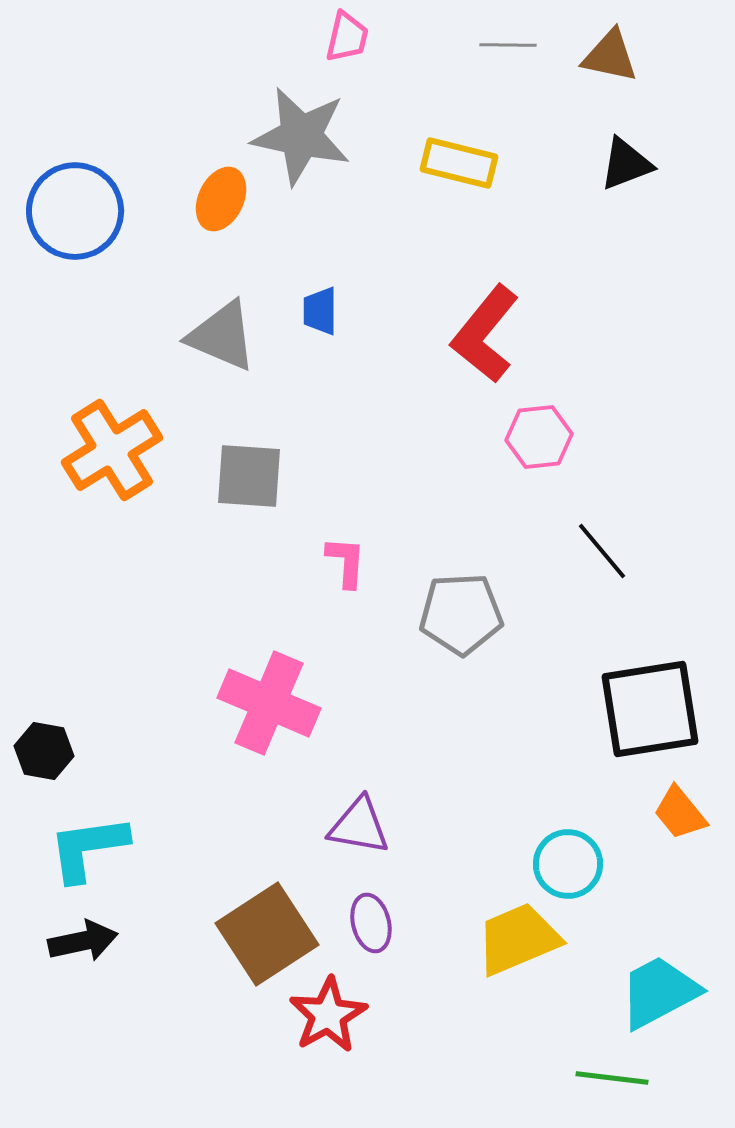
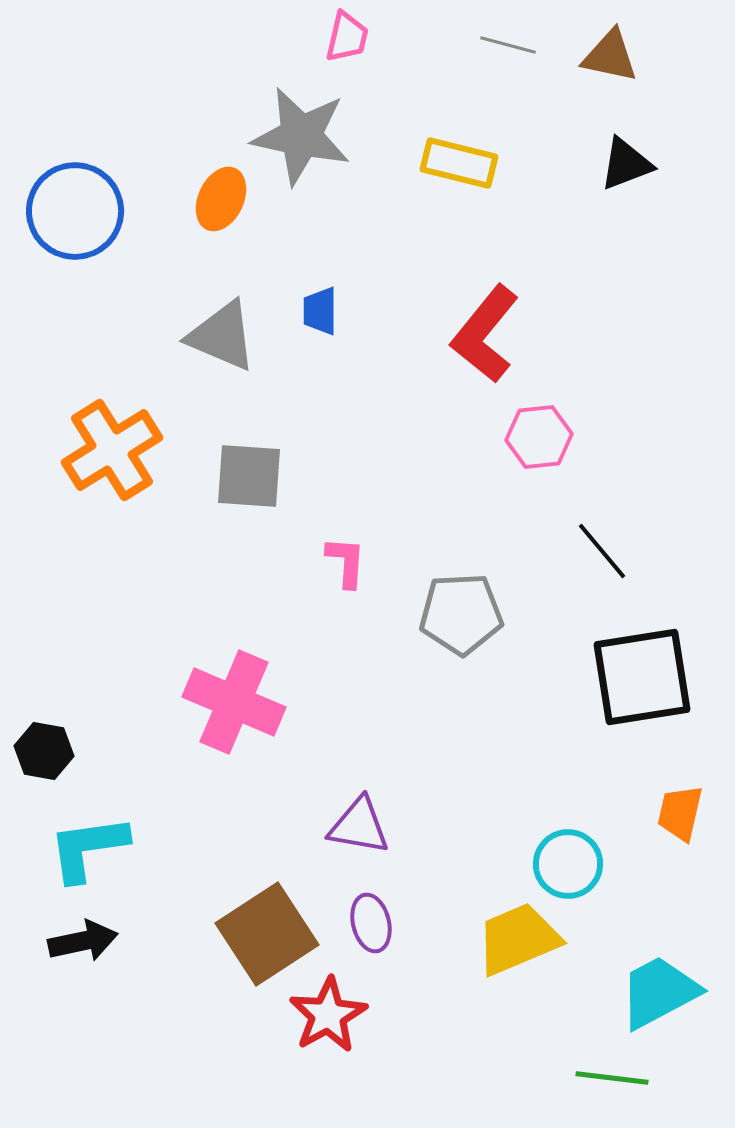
gray line: rotated 14 degrees clockwise
pink cross: moved 35 px left, 1 px up
black square: moved 8 px left, 32 px up
orange trapezoid: rotated 52 degrees clockwise
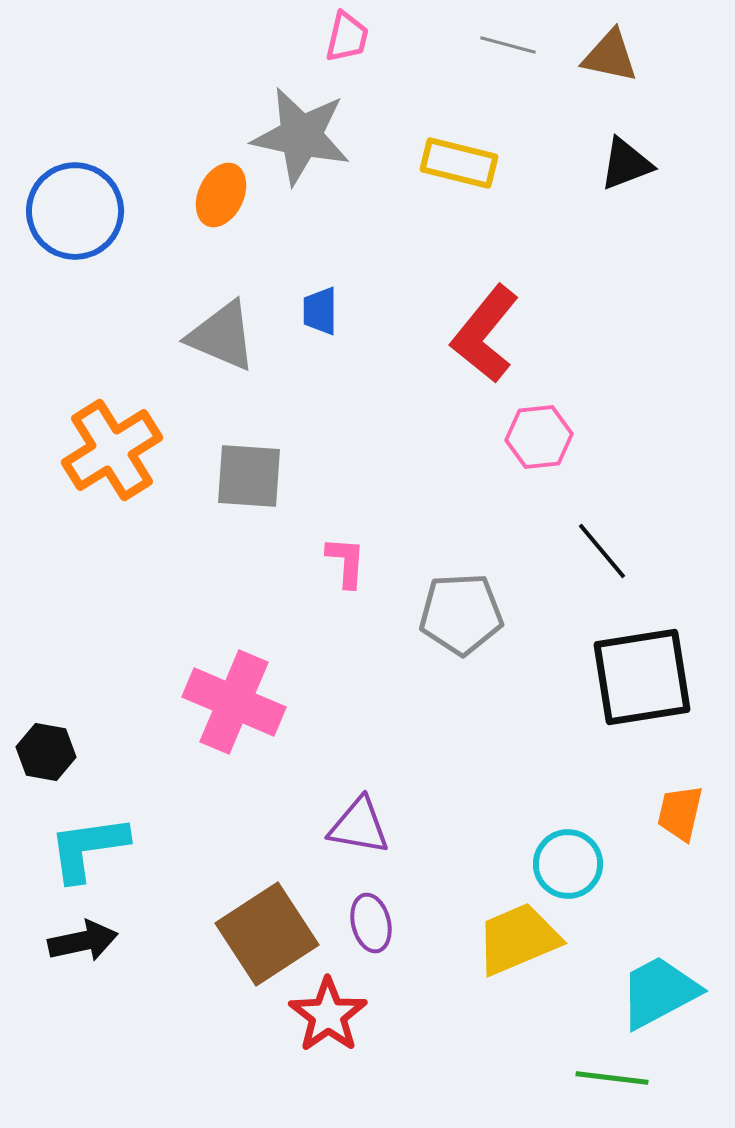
orange ellipse: moved 4 px up
black hexagon: moved 2 px right, 1 px down
red star: rotated 6 degrees counterclockwise
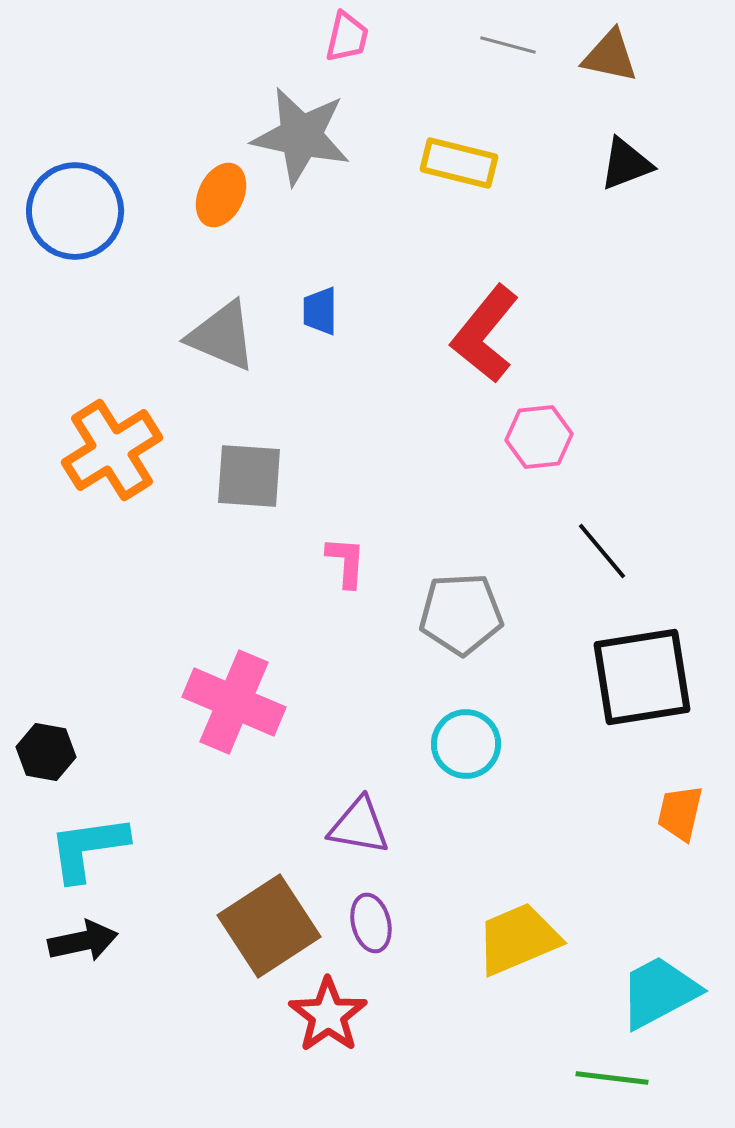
cyan circle: moved 102 px left, 120 px up
brown square: moved 2 px right, 8 px up
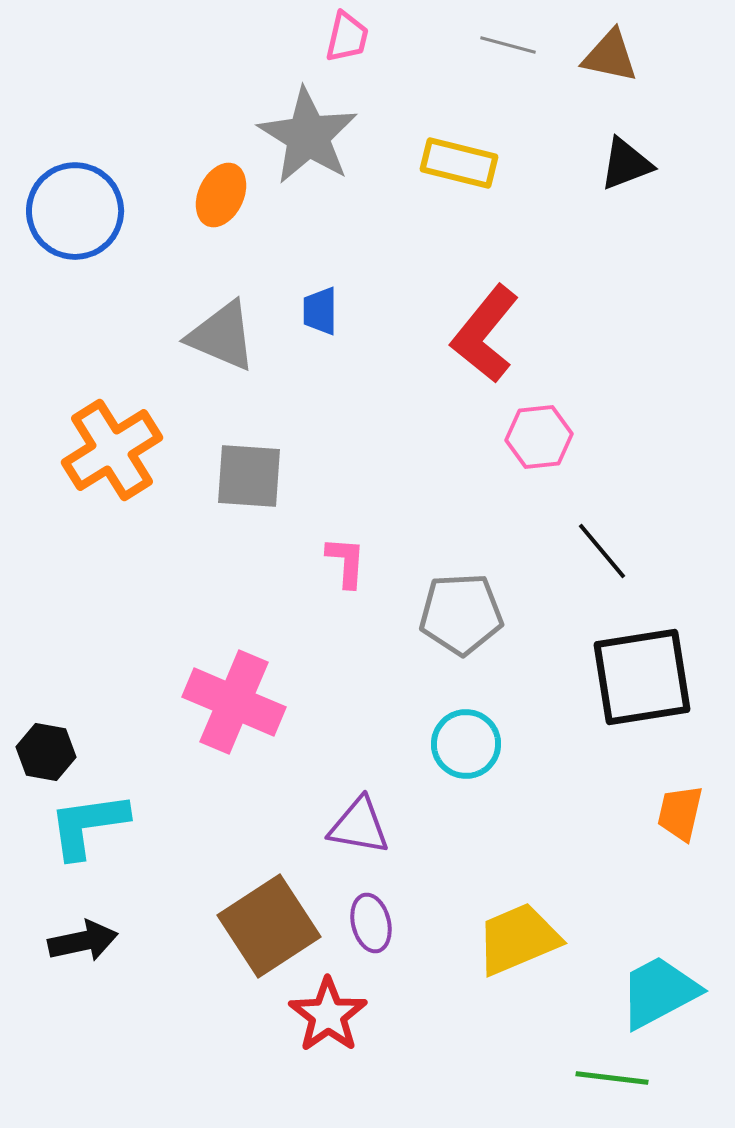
gray star: moved 7 px right; rotated 20 degrees clockwise
cyan L-shape: moved 23 px up
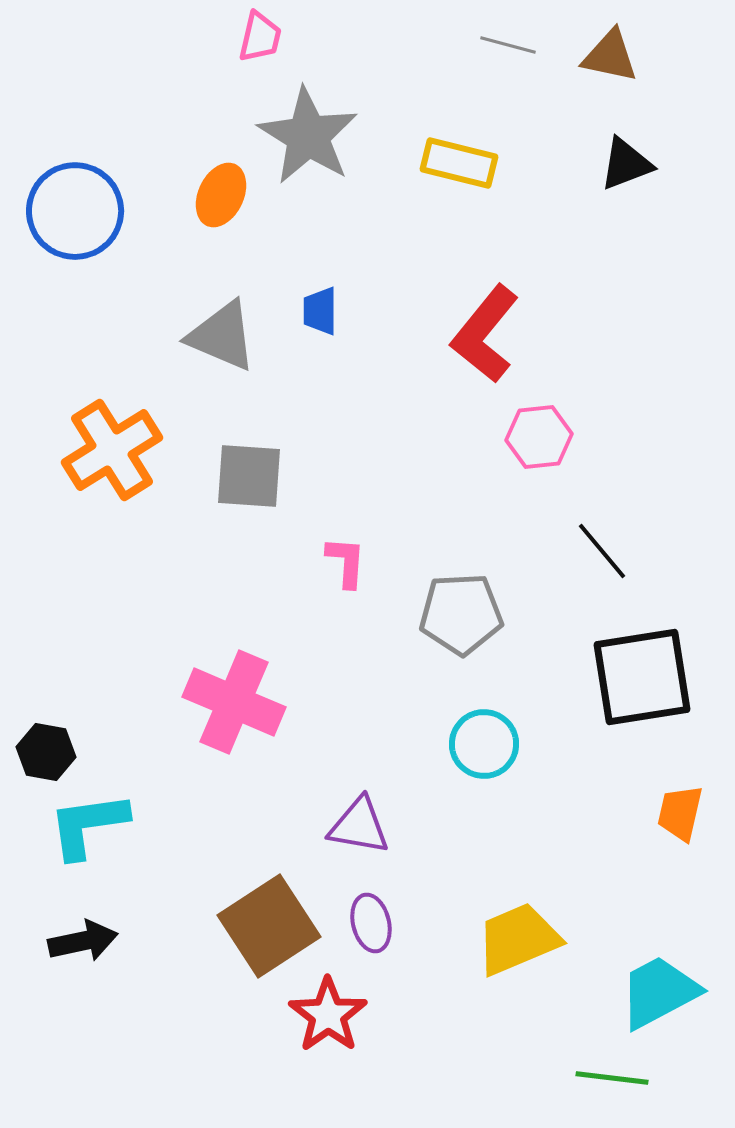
pink trapezoid: moved 87 px left
cyan circle: moved 18 px right
